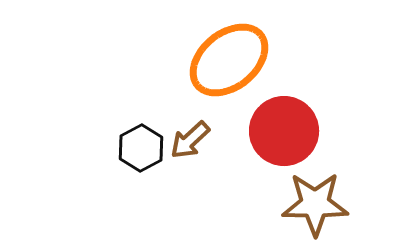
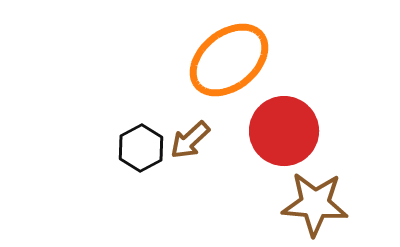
brown star: rotated 4 degrees clockwise
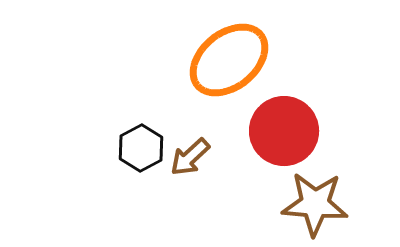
brown arrow: moved 17 px down
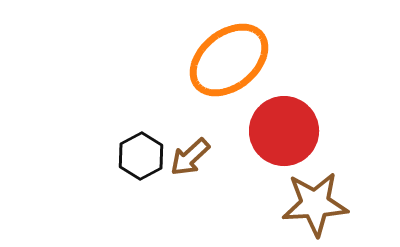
black hexagon: moved 8 px down
brown star: rotated 8 degrees counterclockwise
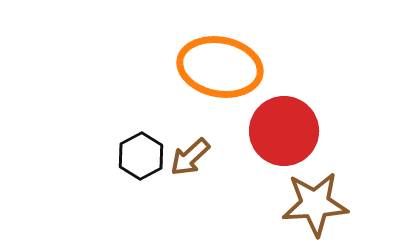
orange ellipse: moved 9 px left, 7 px down; rotated 50 degrees clockwise
